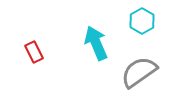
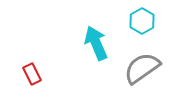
red rectangle: moved 2 px left, 22 px down
gray semicircle: moved 3 px right, 4 px up
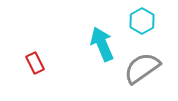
cyan arrow: moved 6 px right, 1 px down
red rectangle: moved 3 px right, 11 px up
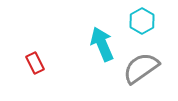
gray semicircle: moved 1 px left
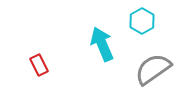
red rectangle: moved 4 px right, 2 px down
gray semicircle: moved 12 px right, 1 px down
